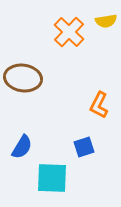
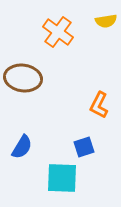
orange cross: moved 11 px left; rotated 8 degrees counterclockwise
cyan square: moved 10 px right
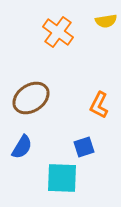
brown ellipse: moved 8 px right, 20 px down; rotated 42 degrees counterclockwise
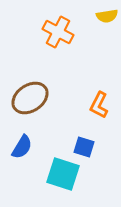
yellow semicircle: moved 1 px right, 5 px up
orange cross: rotated 8 degrees counterclockwise
brown ellipse: moved 1 px left
blue square: rotated 35 degrees clockwise
cyan square: moved 1 px right, 4 px up; rotated 16 degrees clockwise
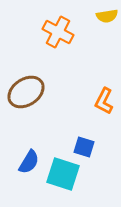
brown ellipse: moved 4 px left, 6 px up
orange L-shape: moved 5 px right, 4 px up
blue semicircle: moved 7 px right, 15 px down
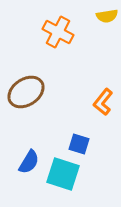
orange L-shape: moved 1 px left, 1 px down; rotated 12 degrees clockwise
blue square: moved 5 px left, 3 px up
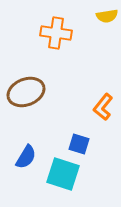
orange cross: moved 2 px left, 1 px down; rotated 20 degrees counterclockwise
brown ellipse: rotated 12 degrees clockwise
orange L-shape: moved 5 px down
blue semicircle: moved 3 px left, 5 px up
